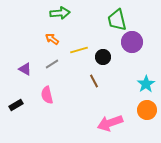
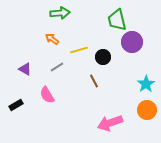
gray line: moved 5 px right, 3 px down
pink semicircle: rotated 18 degrees counterclockwise
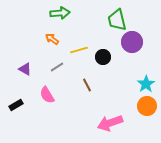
brown line: moved 7 px left, 4 px down
orange circle: moved 4 px up
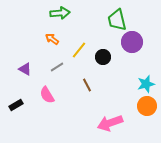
yellow line: rotated 36 degrees counterclockwise
cyan star: rotated 18 degrees clockwise
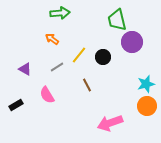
yellow line: moved 5 px down
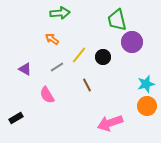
black rectangle: moved 13 px down
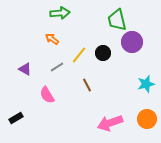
black circle: moved 4 px up
orange circle: moved 13 px down
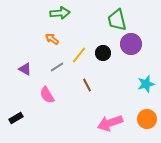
purple circle: moved 1 px left, 2 px down
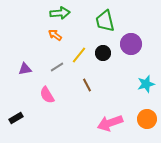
green trapezoid: moved 12 px left, 1 px down
orange arrow: moved 3 px right, 4 px up
purple triangle: rotated 40 degrees counterclockwise
